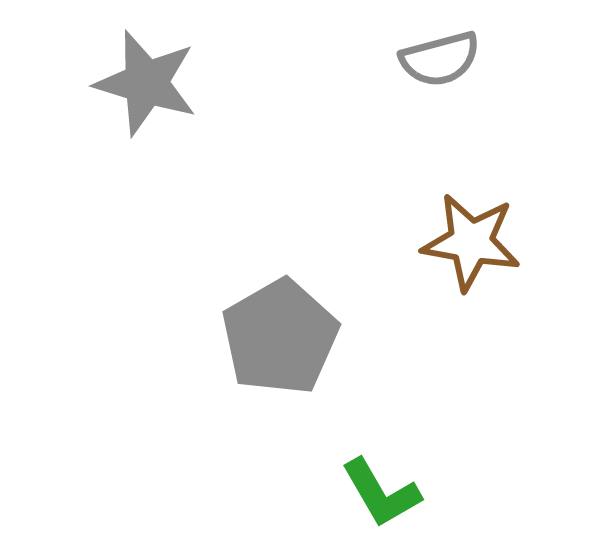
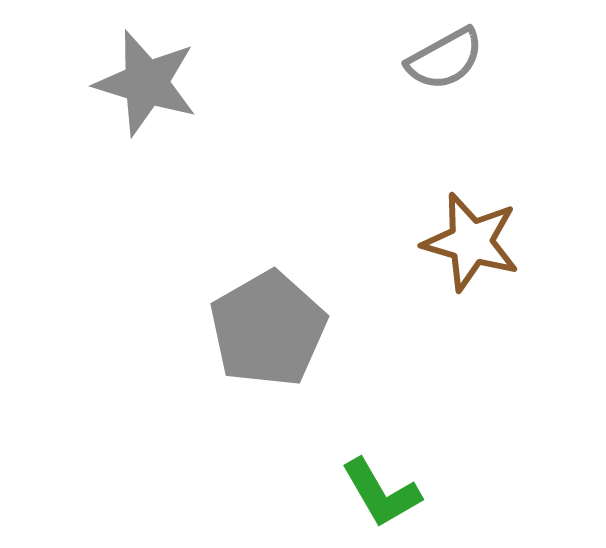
gray semicircle: moved 5 px right; rotated 14 degrees counterclockwise
brown star: rotated 6 degrees clockwise
gray pentagon: moved 12 px left, 8 px up
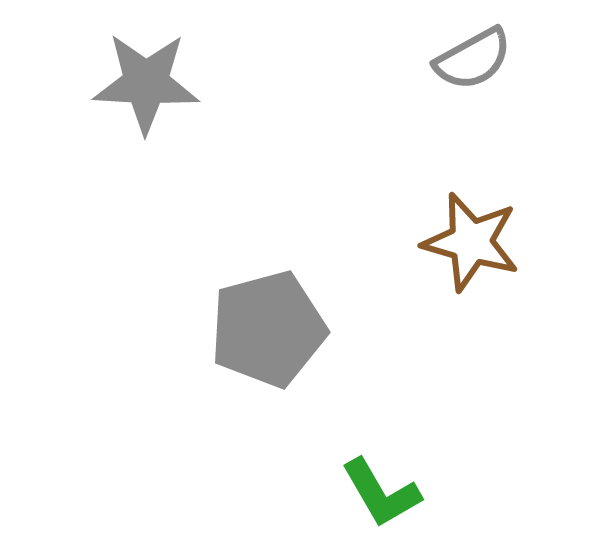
gray semicircle: moved 28 px right
gray star: rotated 14 degrees counterclockwise
gray pentagon: rotated 15 degrees clockwise
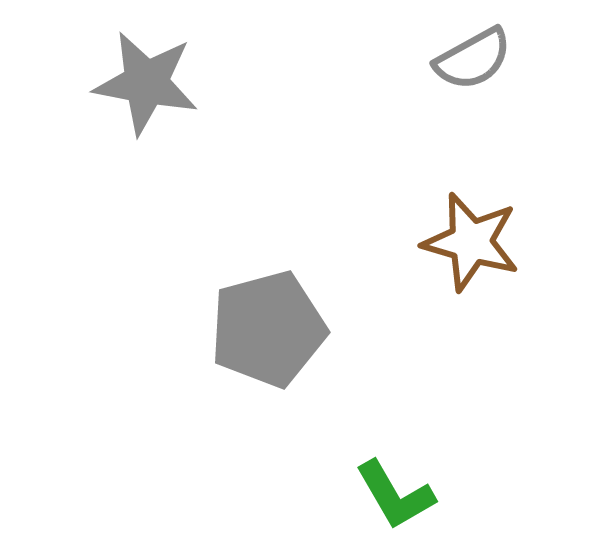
gray star: rotated 8 degrees clockwise
green L-shape: moved 14 px right, 2 px down
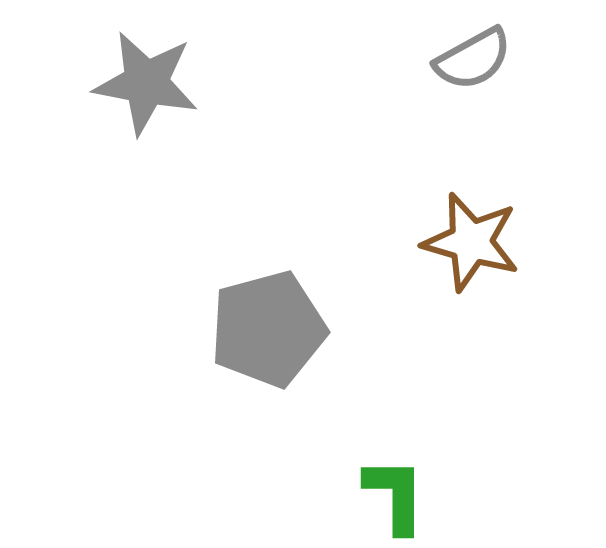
green L-shape: rotated 150 degrees counterclockwise
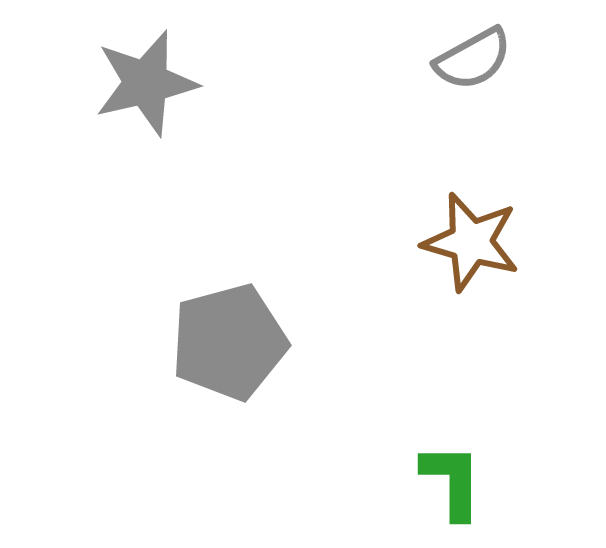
gray star: rotated 24 degrees counterclockwise
gray pentagon: moved 39 px left, 13 px down
green L-shape: moved 57 px right, 14 px up
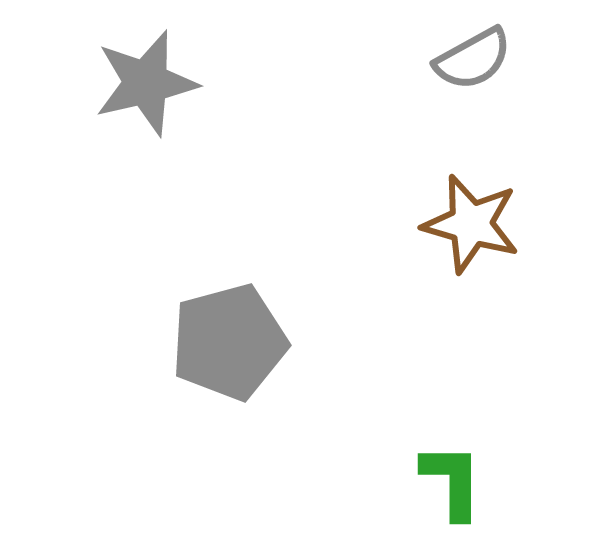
brown star: moved 18 px up
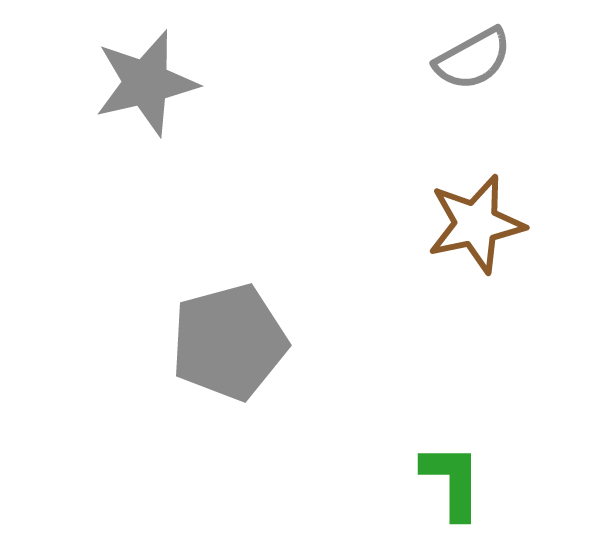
brown star: moved 5 px right; rotated 28 degrees counterclockwise
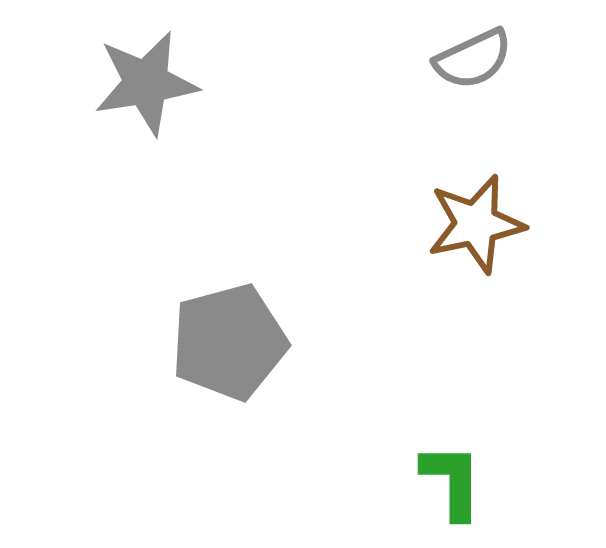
gray semicircle: rotated 4 degrees clockwise
gray star: rotated 4 degrees clockwise
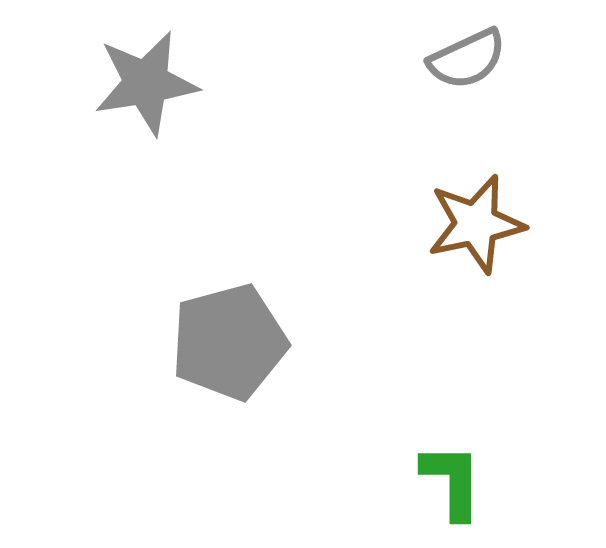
gray semicircle: moved 6 px left
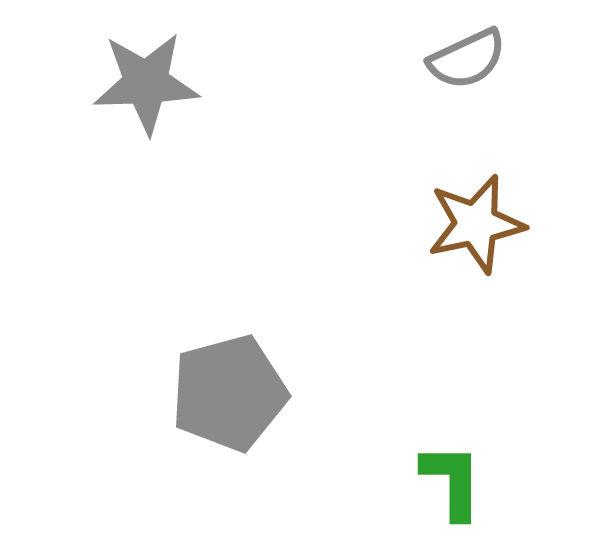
gray star: rotated 7 degrees clockwise
gray pentagon: moved 51 px down
